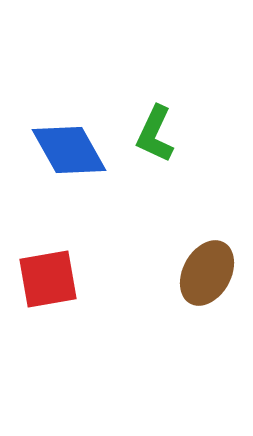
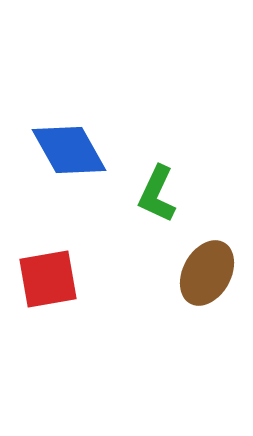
green L-shape: moved 2 px right, 60 px down
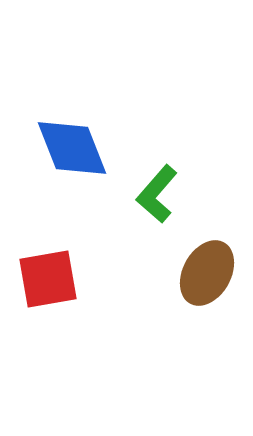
blue diamond: moved 3 px right, 2 px up; rotated 8 degrees clockwise
green L-shape: rotated 16 degrees clockwise
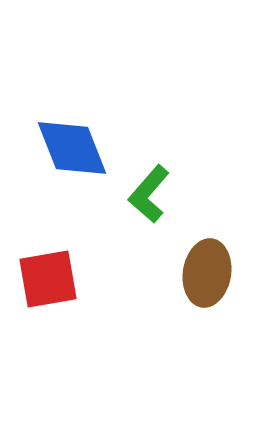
green L-shape: moved 8 px left
brown ellipse: rotated 20 degrees counterclockwise
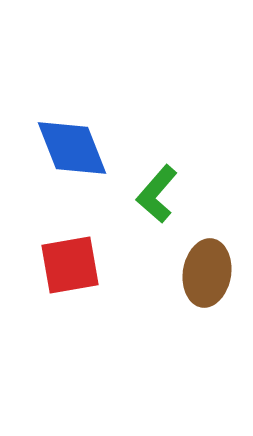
green L-shape: moved 8 px right
red square: moved 22 px right, 14 px up
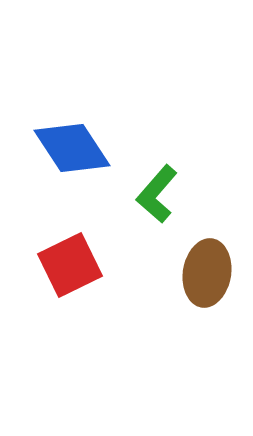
blue diamond: rotated 12 degrees counterclockwise
red square: rotated 16 degrees counterclockwise
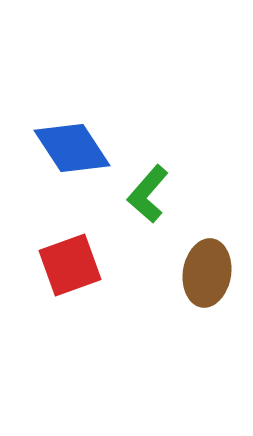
green L-shape: moved 9 px left
red square: rotated 6 degrees clockwise
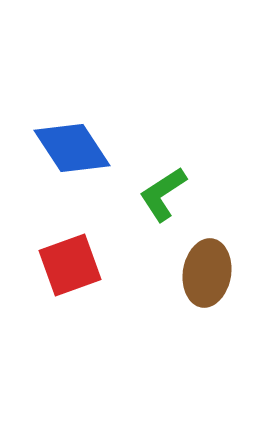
green L-shape: moved 15 px right; rotated 16 degrees clockwise
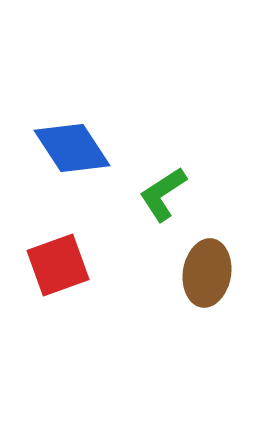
red square: moved 12 px left
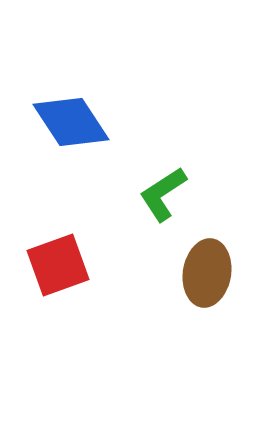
blue diamond: moved 1 px left, 26 px up
